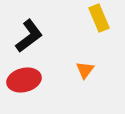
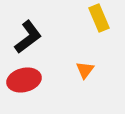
black L-shape: moved 1 px left, 1 px down
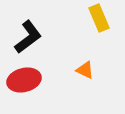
orange triangle: rotated 42 degrees counterclockwise
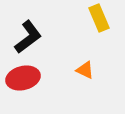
red ellipse: moved 1 px left, 2 px up
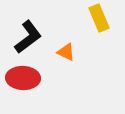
orange triangle: moved 19 px left, 18 px up
red ellipse: rotated 16 degrees clockwise
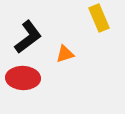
orange triangle: moved 1 px left, 2 px down; rotated 42 degrees counterclockwise
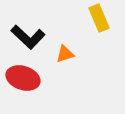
black L-shape: rotated 80 degrees clockwise
red ellipse: rotated 16 degrees clockwise
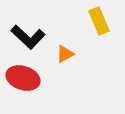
yellow rectangle: moved 3 px down
orange triangle: rotated 12 degrees counterclockwise
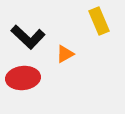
red ellipse: rotated 24 degrees counterclockwise
